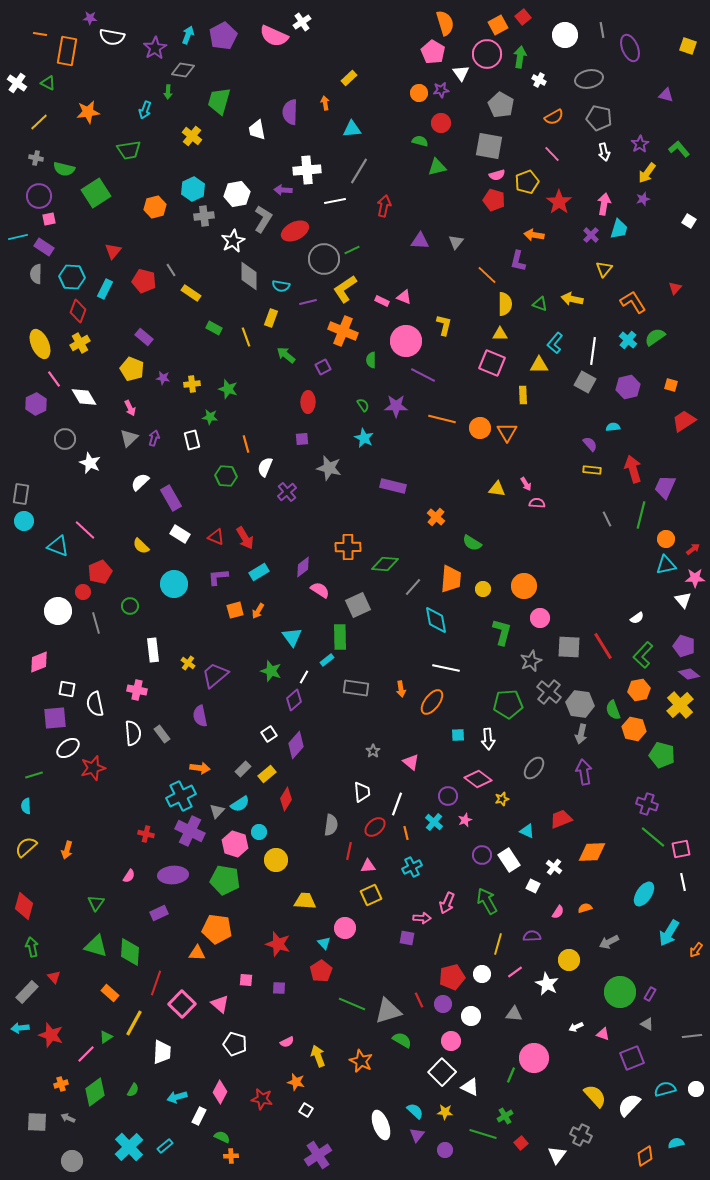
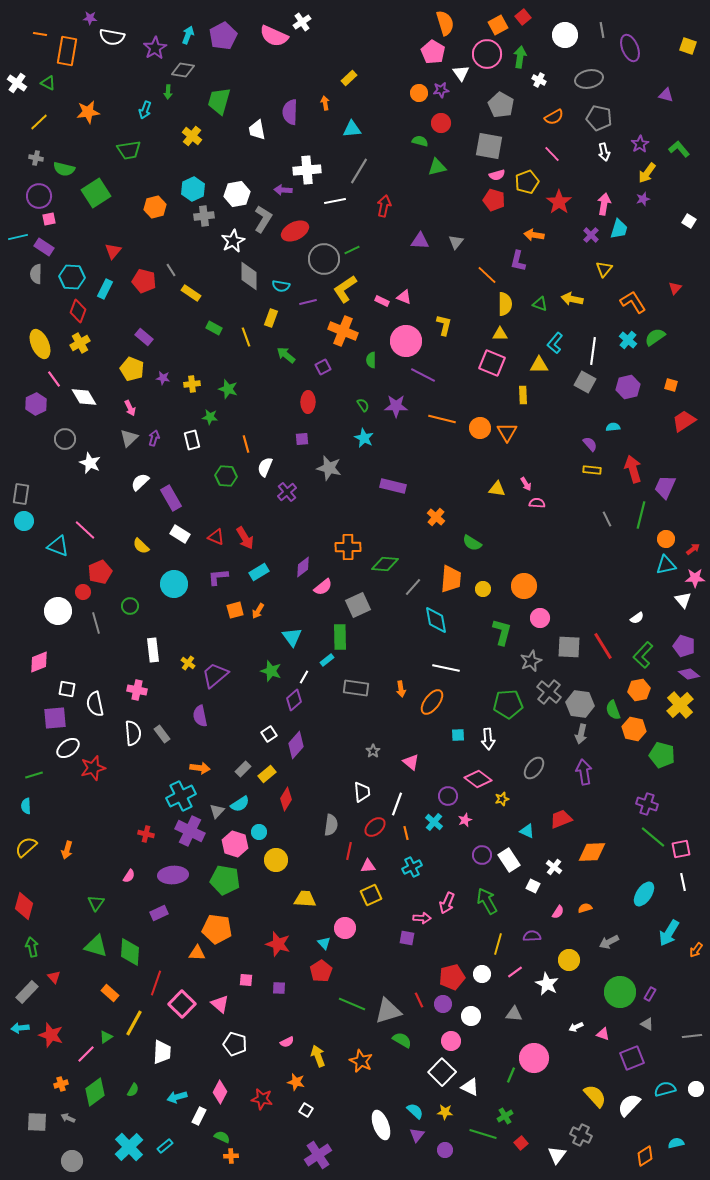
pink semicircle at (320, 590): moved 3 px right, 3 px up; rotated 108 degrees clockwise
yellow trapezoid at (305, 901): moved 2 px up
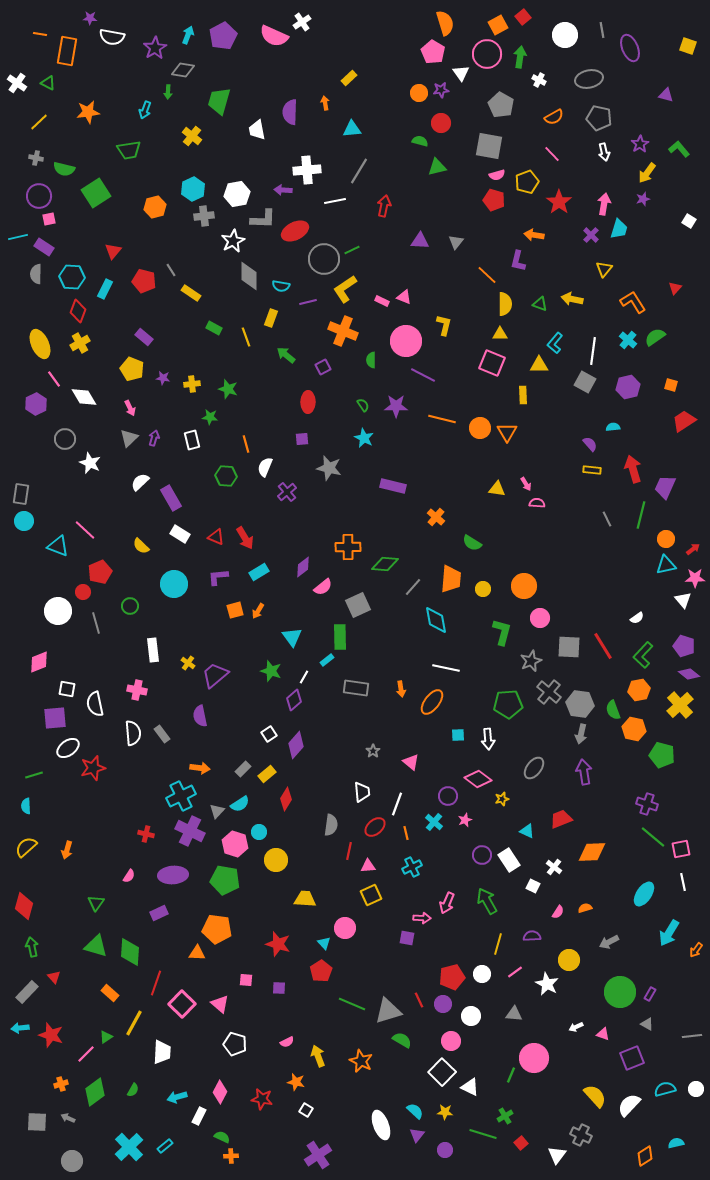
gray L-shape at (263, 219): rotated 60 degrees clockwise
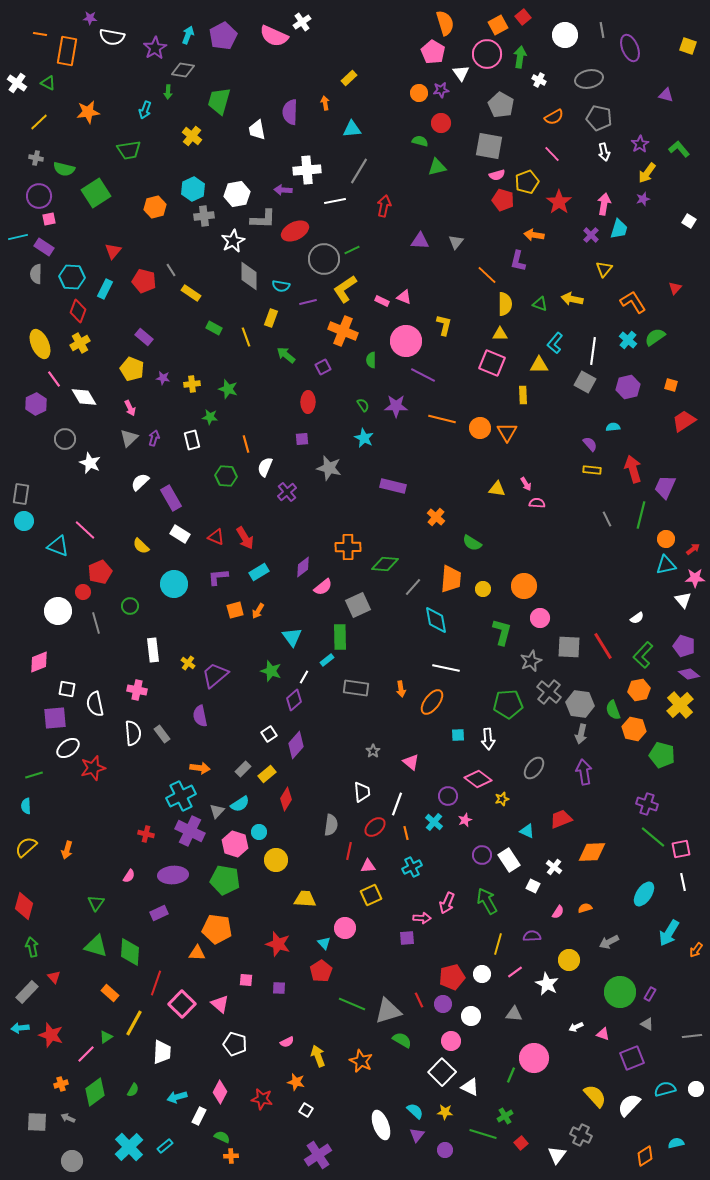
red pentagon at (494, 200): moved 9 px right
purple square at (407, 938): rotated 14 degrees counterclockwise
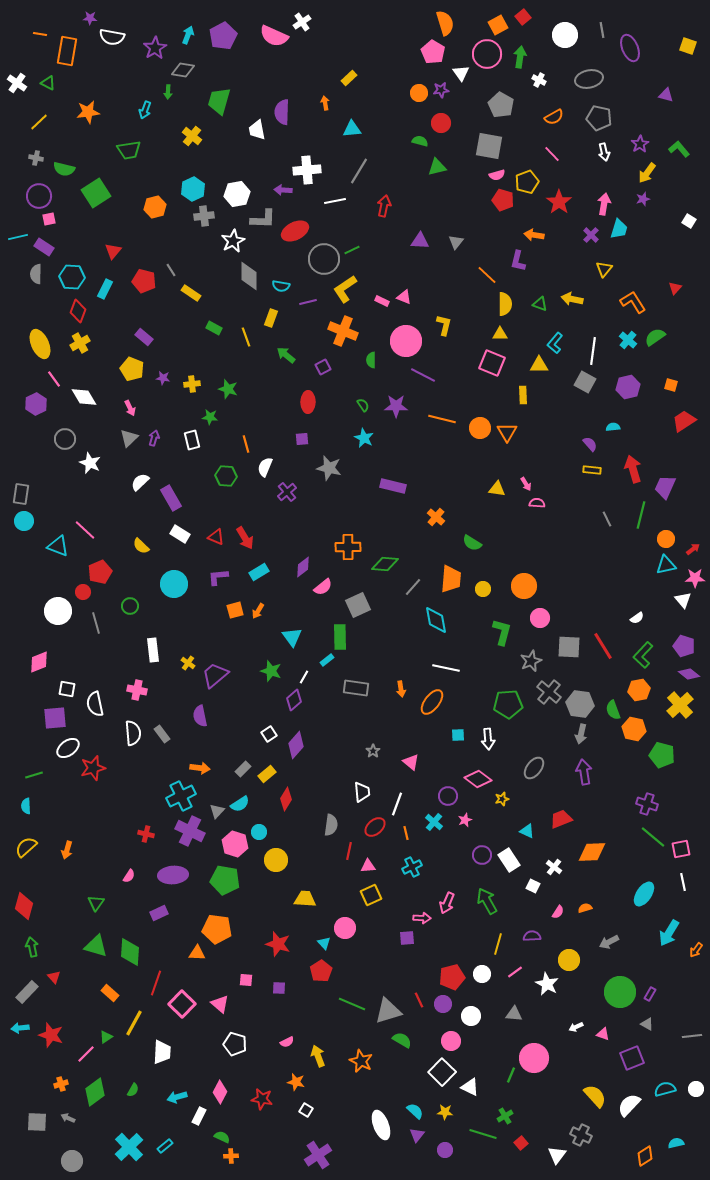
purple semicircle at (290, 112): moved 8 px left
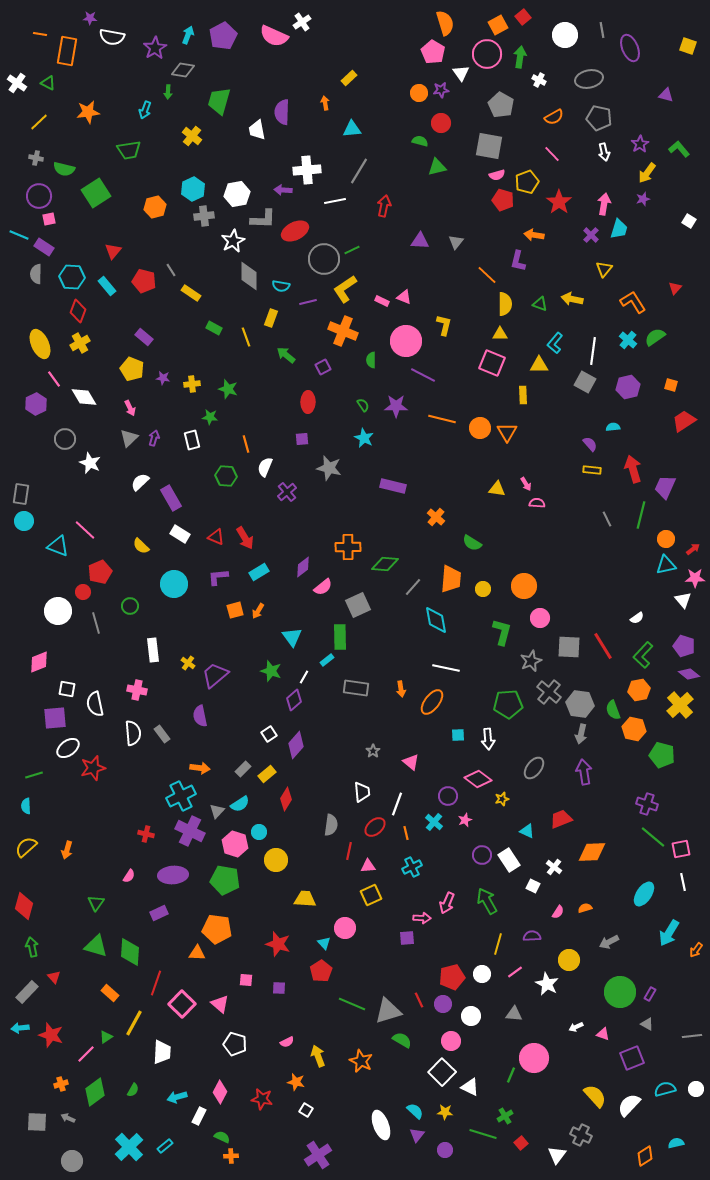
cyan line at (18, 237): moved 1 px right, 2 px up; rotated 36 degrees clockwise
cyan rectangle at (105, 289): moved 2 px right, 3 px up; rotated 66 degrees counterclockwise
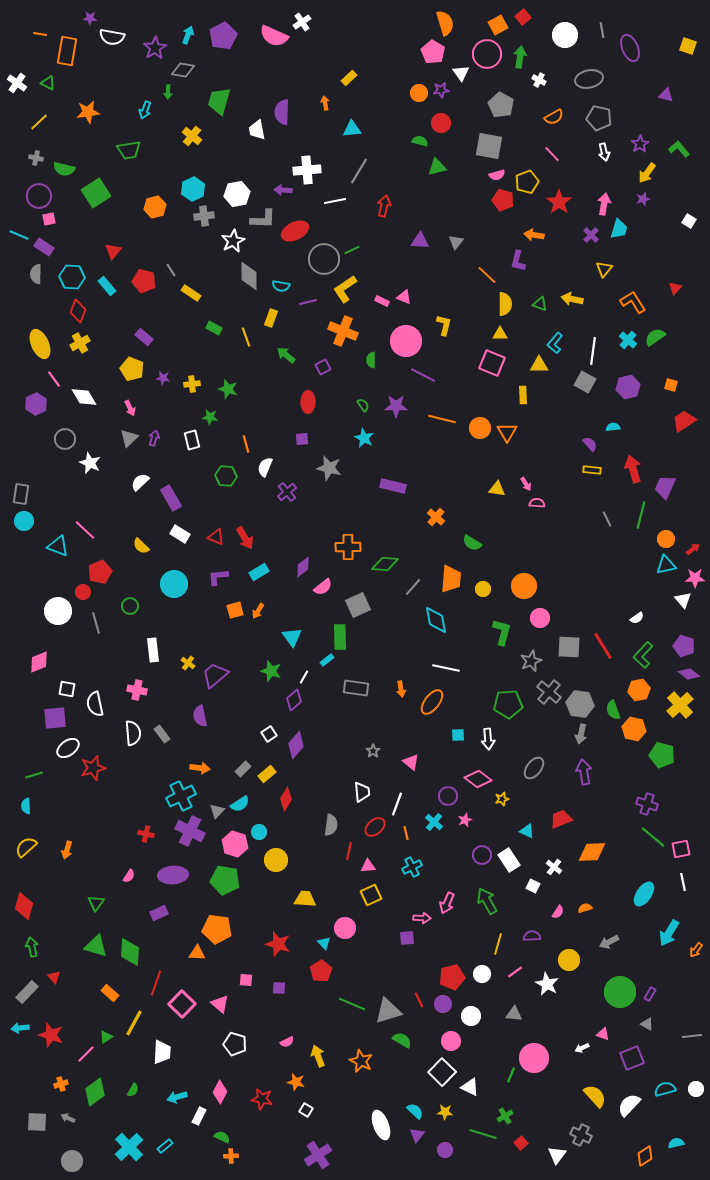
white arrow at (576, 1027): moved 6 px right, 21 px down
